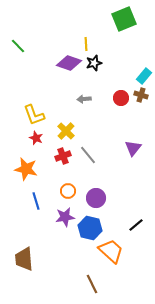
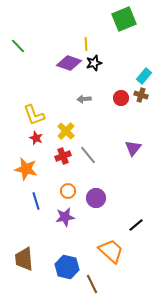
blue hexagon: moved 23 px left, 39 px down
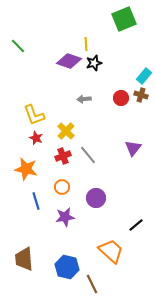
purple diamond: moved 2 px up
orange circle: moved 6 px left, 4 px up
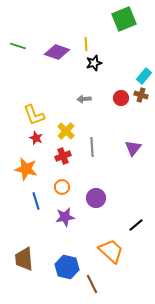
green line: rotated 28 degrees counterclockwise
purple diamond: moved 12 px left, 9 px up
gray line: moved 4 px right, 8 px up; rotated 36 degrees clockwise
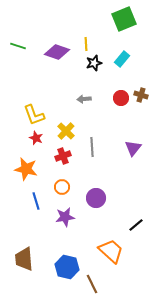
cyan rectangle: moved 22 px left, 17 px up
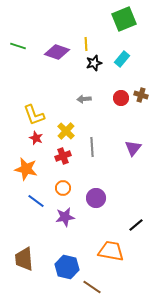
orange circle: moved 1 px right, 1 px down
blue line: rotated 36 degrees counterclockwise
orange trapezoid: rotated 32 degrees counterclockwise
brown line: moved 3 px down; rotated 30 degrees counterclockwise
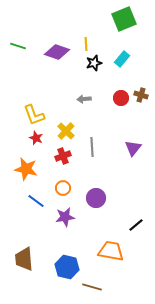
brown line: rotated 18 degrees counterclockwise
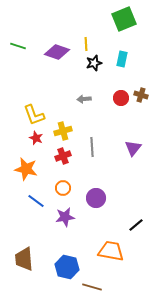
cyan rectangle: rotated 28 degrees counterclockwise
yellow cross: moved 3 px left; rotated 30 degrees clockwise
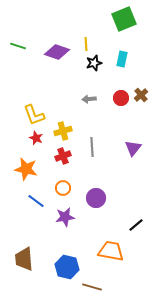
brown cross: rotated 32 degrees clockwise
gray arrow: moved 5 px right
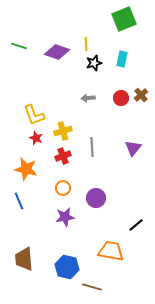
green line: moved 1 px right
gray arrow: moved 1 px left, 1 px up
blue line: moved 17 px left; rotated 30 degrees clockwise
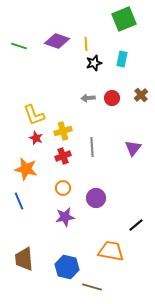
purple diamond: moved 11 px up
red circle: moved 9 px left
